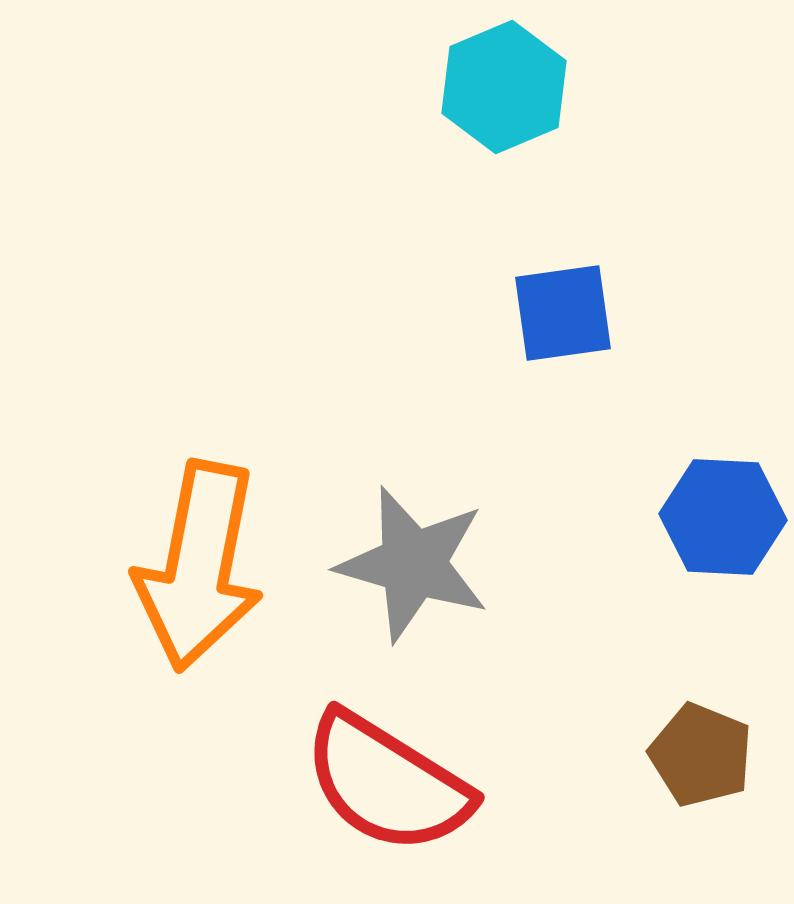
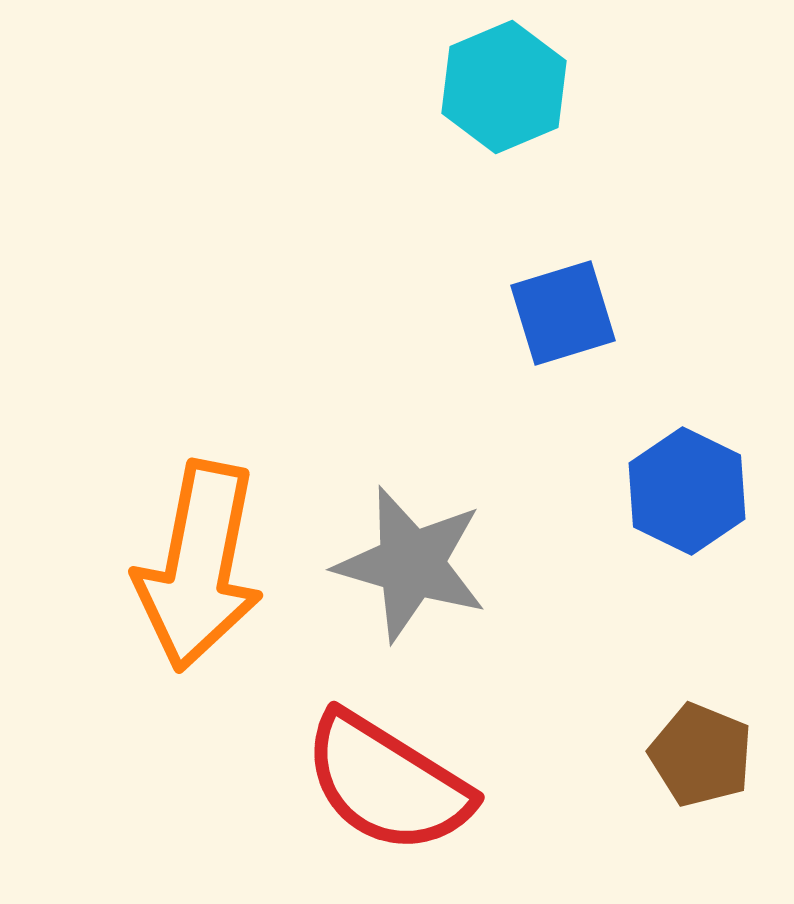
blue square: rotated 9 degrees counterclockwise
blue hexagon: moved 36 px left, 26 px up; rotated 23 degrees clockwise
gray star: moved 2 px left
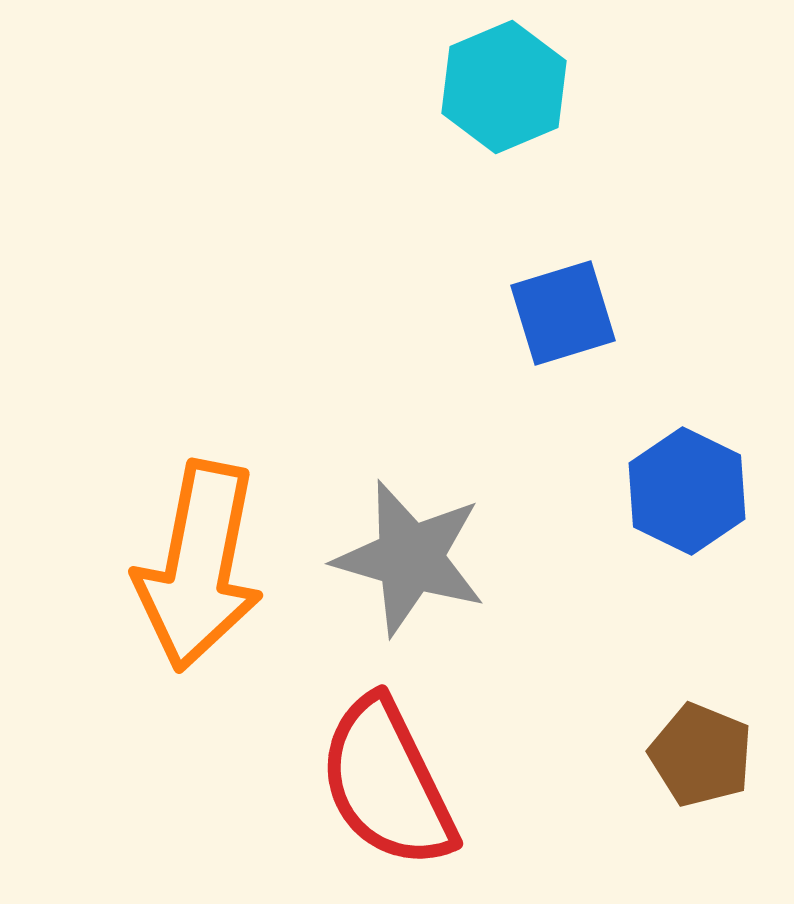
gray star: moved 1 px left, 6 px up
red semicircle: rotated 32 degrees clockwise
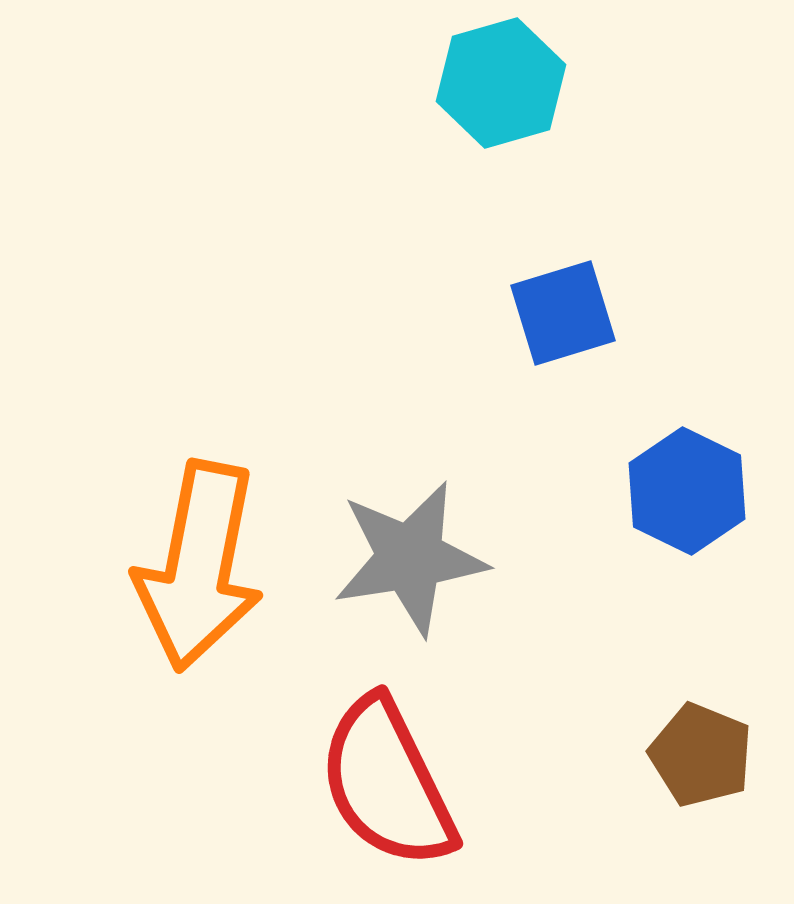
cyan hexagon: moved 3 px left, 4 px up; rotated 7 degrees clockwise
gray star: rotated 25 degrees counterclockwise
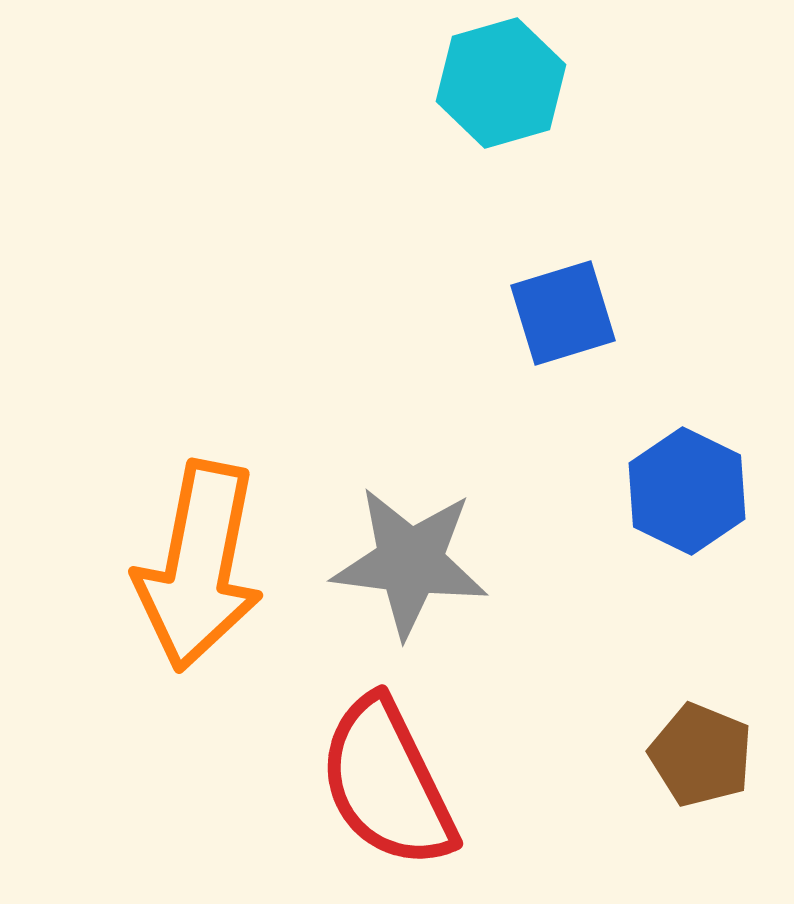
gray star: moved 4 px down; rotated 16 degrees clockwise
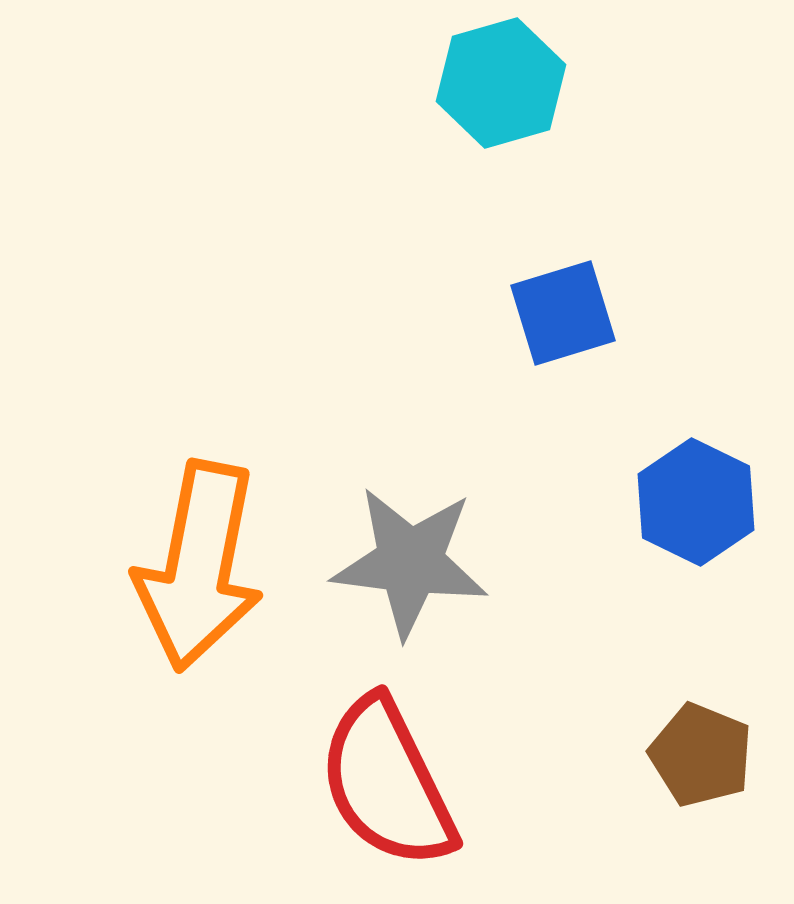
blue hexagon: moved 9 px right, 11 px down
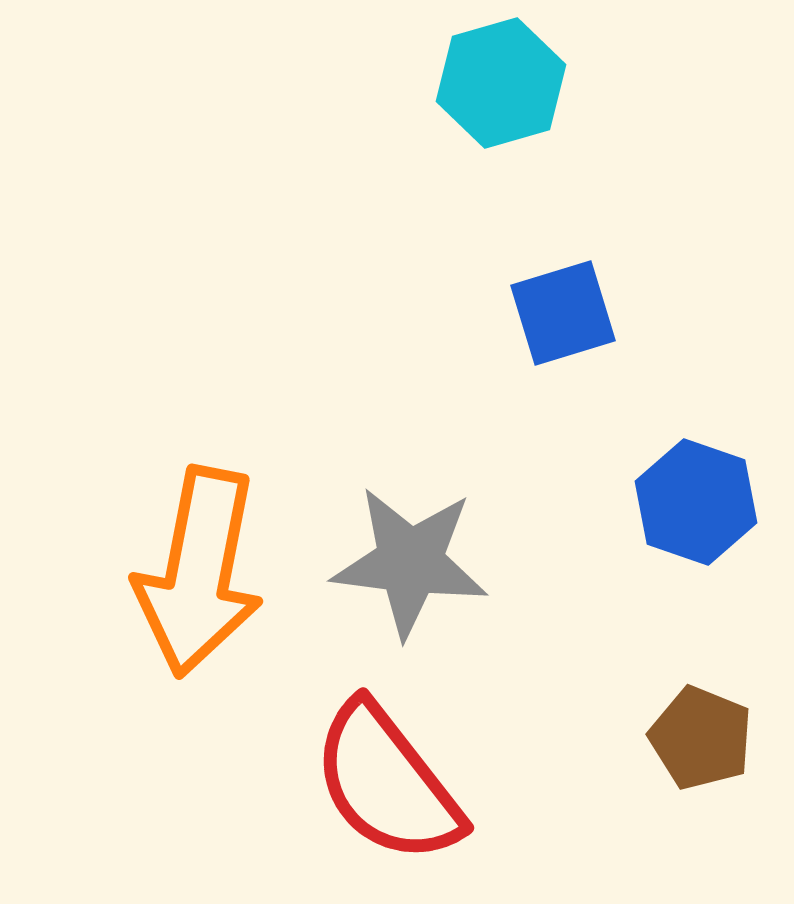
blue hexagon: rotated 7 degrees counterclockwise
orange arrow: moved 6 px down
brown pentagon: moved 17 px up
red semicircle: rotated 12 degrees counterclockwise
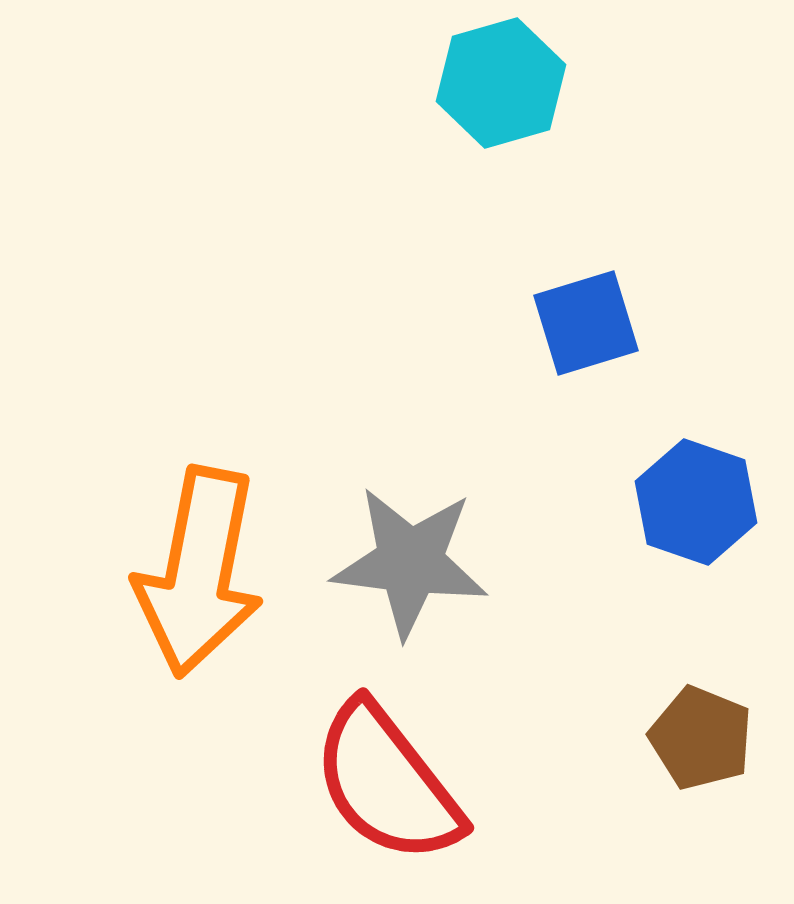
blue square: moved 23 px right, 10 px down
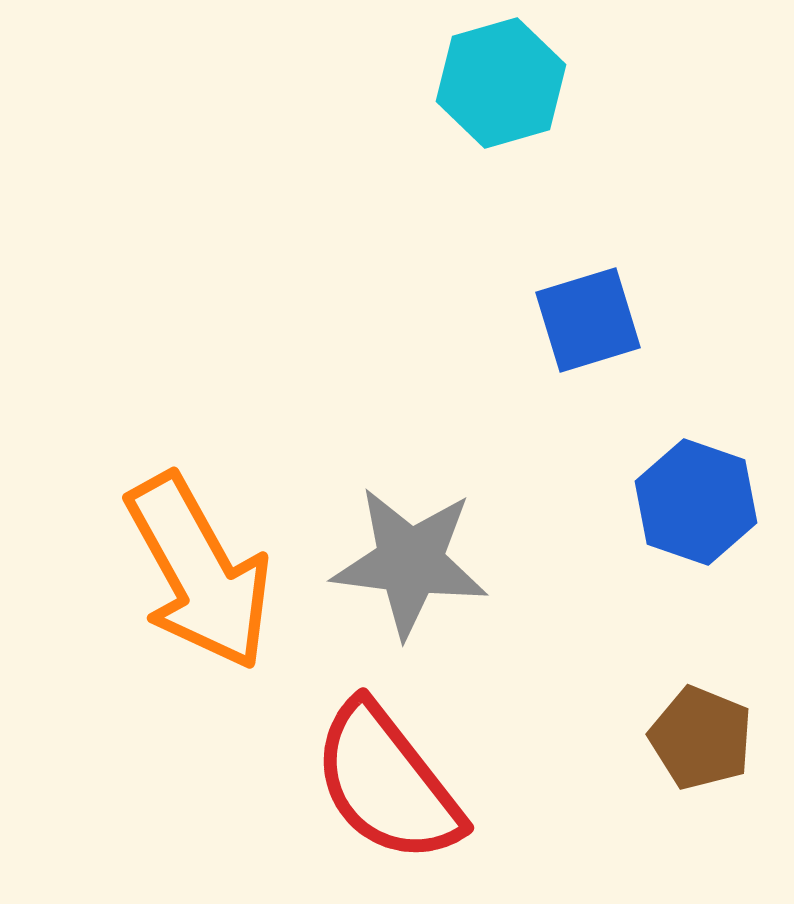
blue square: moved 2 px right, 3 px up
orange arrow: rotated 40 degrees counterclockwise
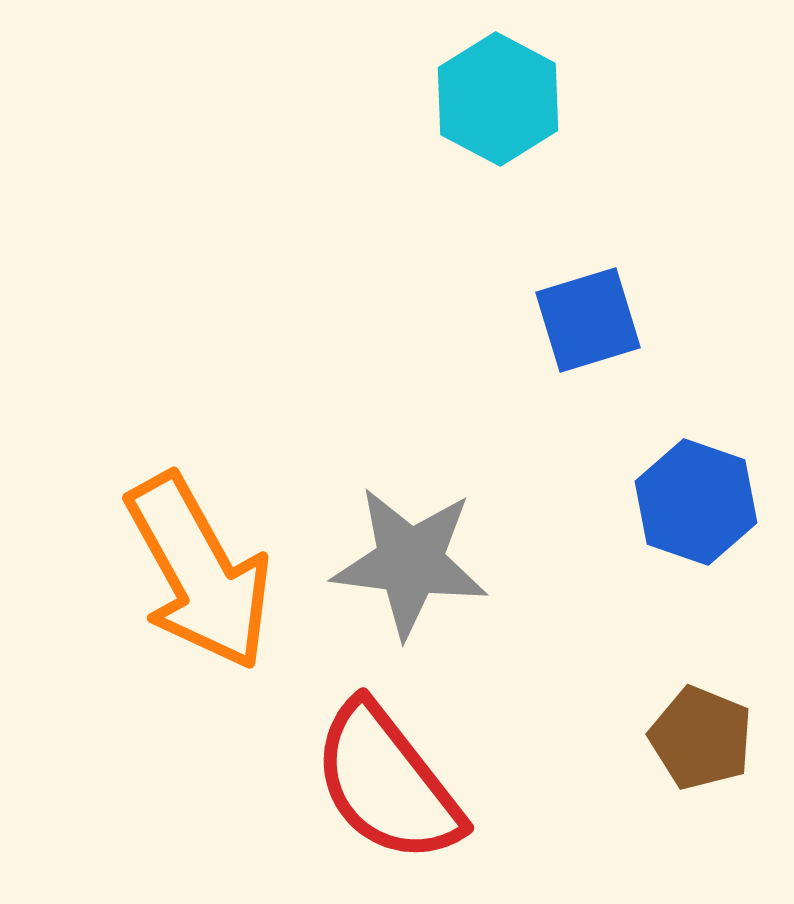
cyan hexagon: moved 3 px left, 16 px down; rotated 16 degrees counterclockwise
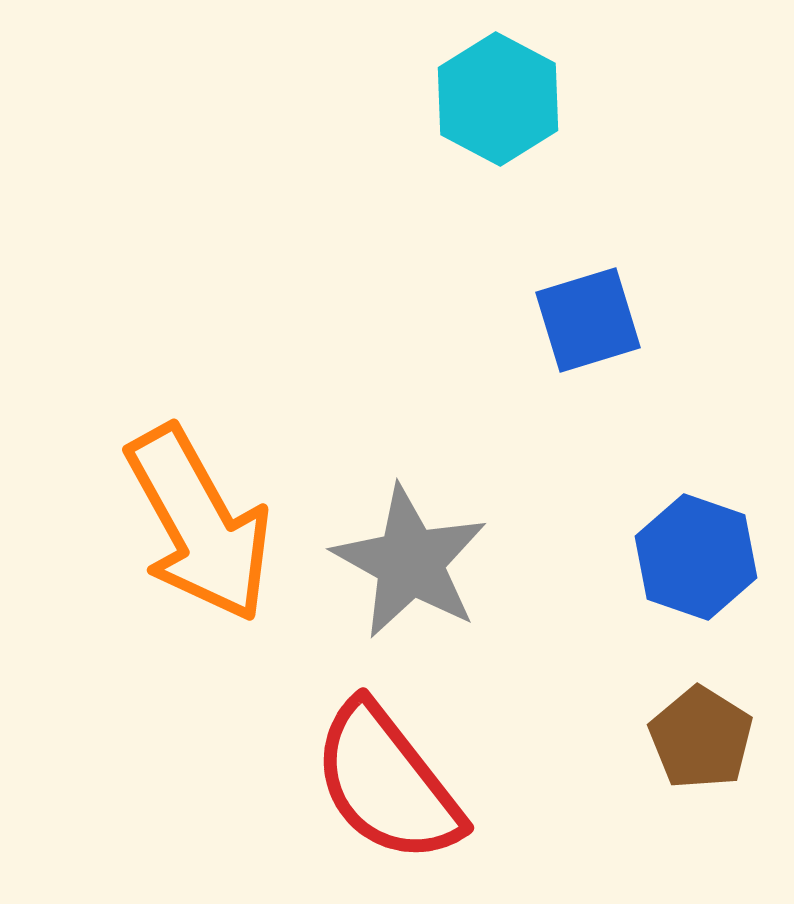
blue hexagon: moved 55 px down
gray star: rotated 22 degrees clockwise
orange arrow: moved 48 px up
brown pentagon: rotated 10 degrees clockwise
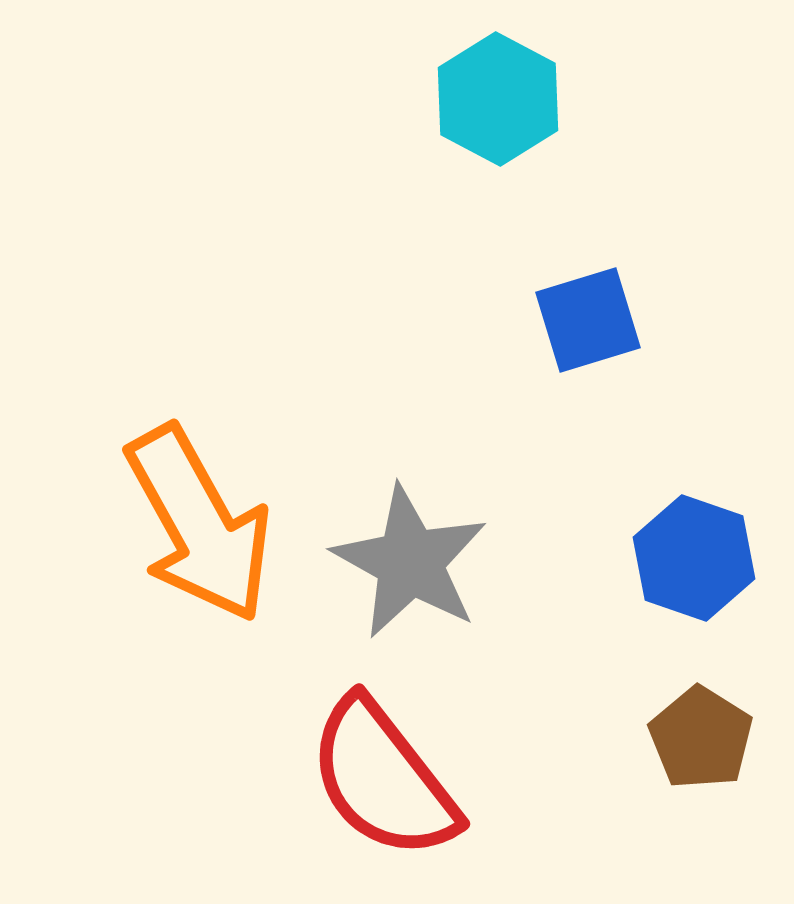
blue hexagon: moved 2 px left, 1 px down
red semicircle: moved 4 px left, 4 px up
